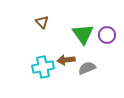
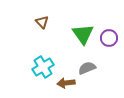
purple circle: moved 2 px right, 3 px down
brown arrow: moved 23 px down
cyan cross: rotated 20 degrees counterclockwise
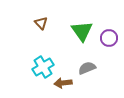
brown triangle: moved 1 px left, 1 px down
green triangle: moved 1 px left, 3 px up
brown arrow: moved 3 px left
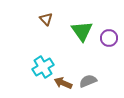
brown triangle: moved 5 px right, 4 px up
gray semicircle: moved 1 px right, 13 px down
brown arrow: rotated 30 degrees clockwise
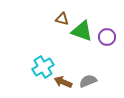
brown triangle: moved 16 px right; rotated 32 degrees counterclockwise
green triangle: rotated 35 degrees counterclockwise
purple circle: moved 2 px left, 1 px up
brown arrow: moved 1 px up
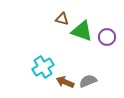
brown arrow: moved 2 px right
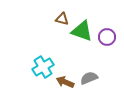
gray semicircle: moved 1 px right, 3 px up
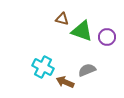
cyan cross: rotated 30 degrees counterclockwise
gray semicircle: moved 2 px left, 8 px up
